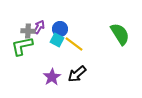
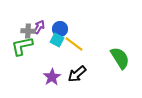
green semicircle: moved 24 px down
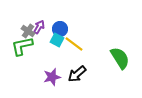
gray cross: rotated 32 degrees clockwise
purple star: rotated 18 degrees clockwise
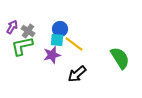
purple arrow: moved 27 px left
cyan square: rotated 24 degrees counterclockwise
purple star: moved 22 px up
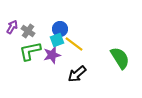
cyan square: rotated 24 degrees counterclockwise
green L-shape: moved 8 px right, 5 px down
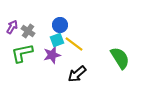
blue circle: moved 4 px up
green L-shape: moved 8 px left, 2 px down
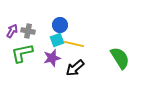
purple arrow: moved 4 px down
gray cross: rotated 24 degrees counterclockwise
yellow line: rotated 24 degrees counterclockwise
purple star: moved 3 px down
black arrow: moved 2 px left, 6 px up
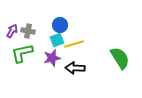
yellow line: rotated 30 degrees counterclockwise
black arrow: rotated 42 degrees clockwise
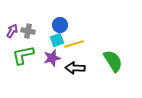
green L-shape: moved 1 px right, 2 px down
green semicircle: moved 7 px left, 3 px down
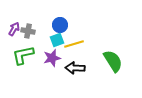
purple arrow: moved 2 px right, 2 px up
